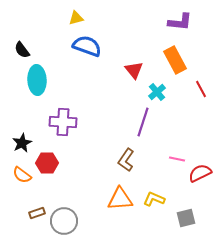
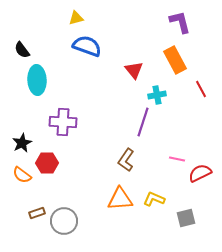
purple L-shape: rotated 110 degrees counterclockwise
cyan cross: moved 3 px down; rotated 30 degrees clockwise
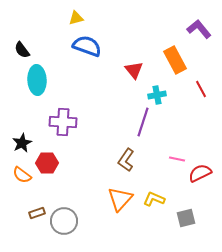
purple L-shape: moved 19 px right, 7 px down; rotated 25 degrees counterclockwise
orange triangle: rotated 44 degrees counterclockwise
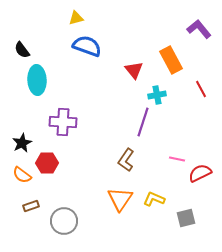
orange rectangle: moved 4 px left
orange triangle: rotated 8 degrees counterclockwise
brown rectangle: moved 6 px left, 7 px up
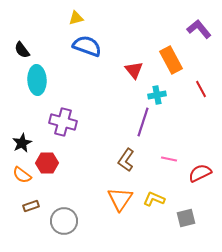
purple cross: rotated 12 degrees clockwise
pink line: moved 8 px left
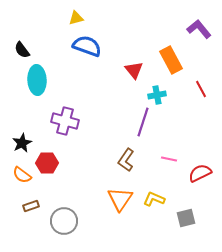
purple cross: moved 2 px right, 1 px up
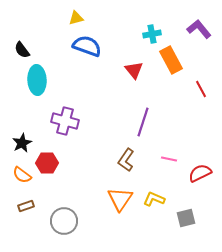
cyan cross: moved 5 px left, 61 px up
brown rectangle: moved 5 px left
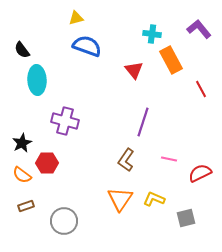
cyan cross: rotated 18 degrees clockwise
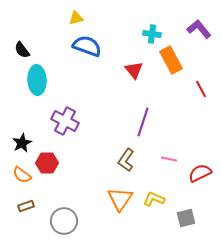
purple cross: rotated 12 degrees clockwise
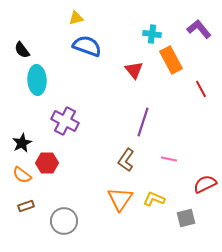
red semicircle: moved 5 px right, 11 px down
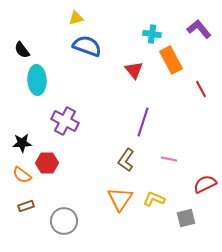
black star: rotated 24 degrees clockwise
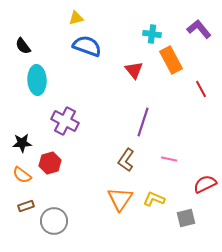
black semicircle: moved 1 px right, 4 px up
red hexagon: moved 3 px right; rotated 15 degrees counterclockwise
gray circle: moved 10 px left
